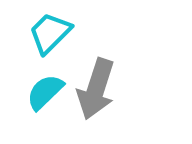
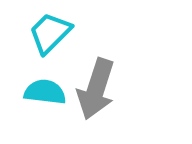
cyan semicircle: rotated 51 degrees clockwise
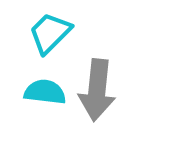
gray arrow: moved 1 px right, 1 px down; rotated 12 degrees counterclockwise
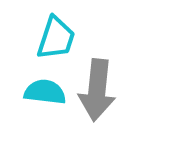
cyan trapezoid: moved 6 px right, 5 px down; rotated 153 degrees clockwise
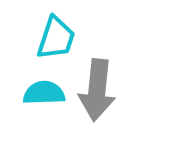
cyan semicircle: moved 1 px left, 1 px down; rotated 9 degrees counterclockwise
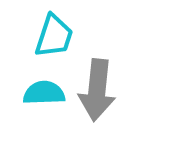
cyan trapezoid: moved 2 px left, 2 px up
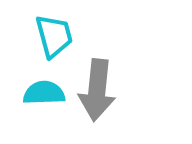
cyan trapezoid: rotated 33 degrees counterclockwise
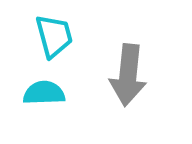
gray arrow: moved 31 px right, 15 px up
